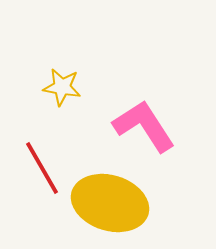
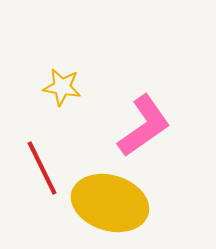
pink L-shape: rotated 88 degrees clockwise
red line: rotated 4 degrees clockwise
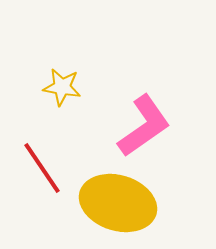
red line: rotated 8 degrees counterclockwise
yellow ellipse: moved 8 px right
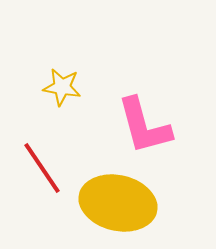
pink L-shape: rotated 110 degrees clockwise
yellow ellipse: rotated 4 degrees counterclockwise
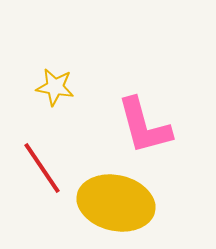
yellow star: moved 7 px left
yellow ellipse: moved 2 px left
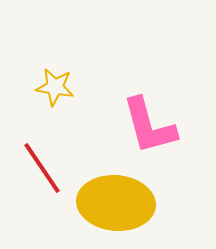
pink L-shape: moved 5 px right
yellow ellipse: rotated 8 degrees counterclockwise
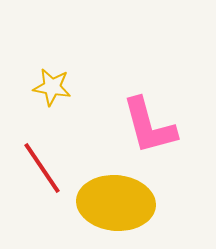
yellow star: moved 3 px left
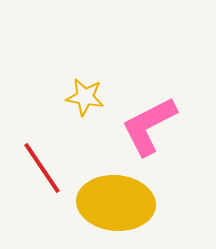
yellow star: moved 33 px right, 10 px down
pink L-shape: rotated 78 degrees clockwise
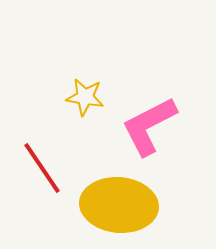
yellow ellipse: moved 3 px right, 2 px down
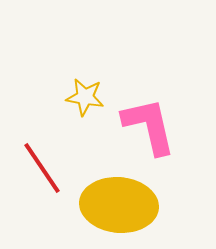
pink L-shape: rotated 104 degrees clockwise
